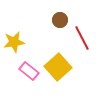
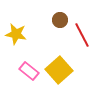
red line: moved 3 px up
yellow star: moved 2 px right, 8 px up; rotated 20 degrees clockwise
yellow square: moved 1 px right, 3 px down
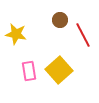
red line: moved 1 px right
pink rectangle: rotated 42 degrees clockwise
